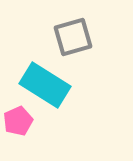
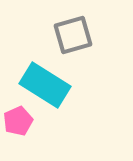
gray square: moved 2 px up
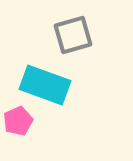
cyan rectangle: rotated 12 degrees counterclockwise
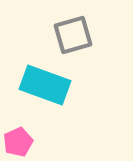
pink pentagon: moved 21 px down
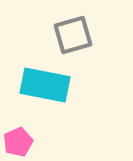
cyan rectangle: rotated 9 degrees counterclockwise
